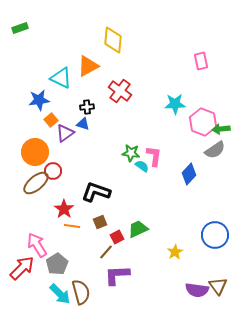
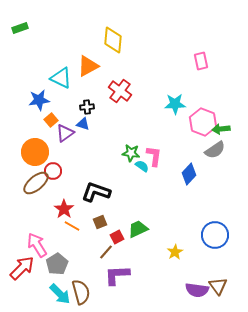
orange line: rotated 21 degrees clockwise
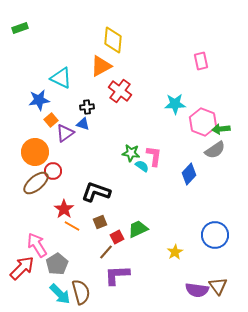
orange triangle: moved 13 px right
